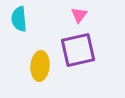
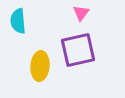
pink triangle: moved 2 px right, 2 px up
cyan semicircle: moved 1 px left, 2 px down
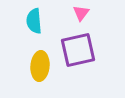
cyan semicircle: moved 16 px right
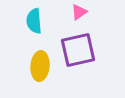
pink triangle: moved 2 px left, 1 px up; rotated 18 degrees clockwise
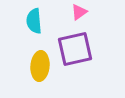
purple square: moved 3 px left, 1 px up
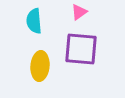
purple square: moved 6 px right; rotated 18 degrees clockwise
